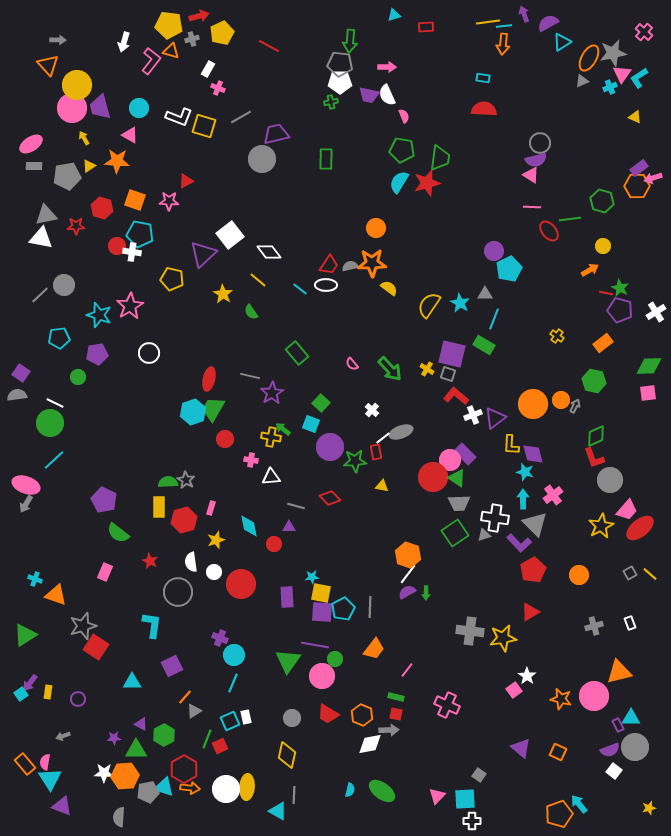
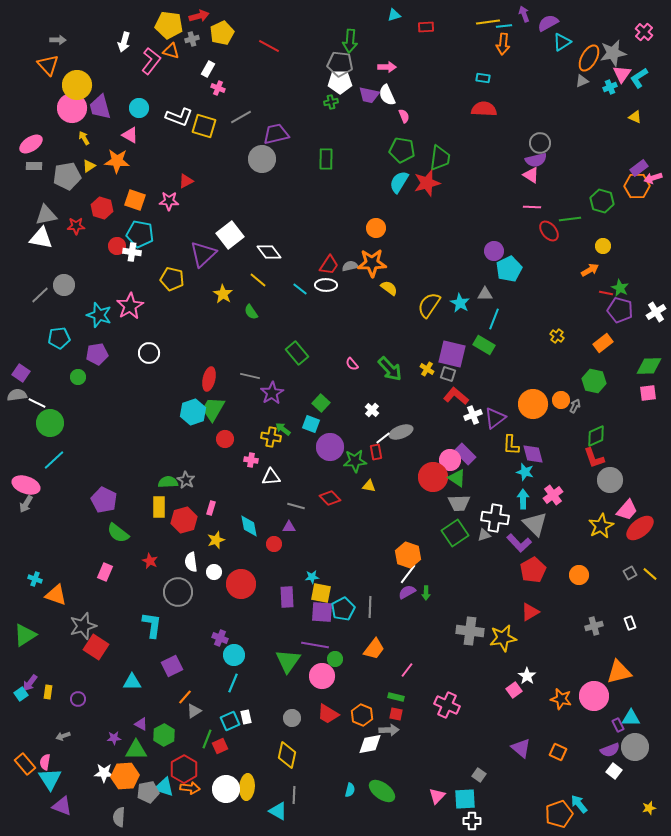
white line at (55, 403): moved 18 px left
yellow triangle at (382, 486): moved 13 px left
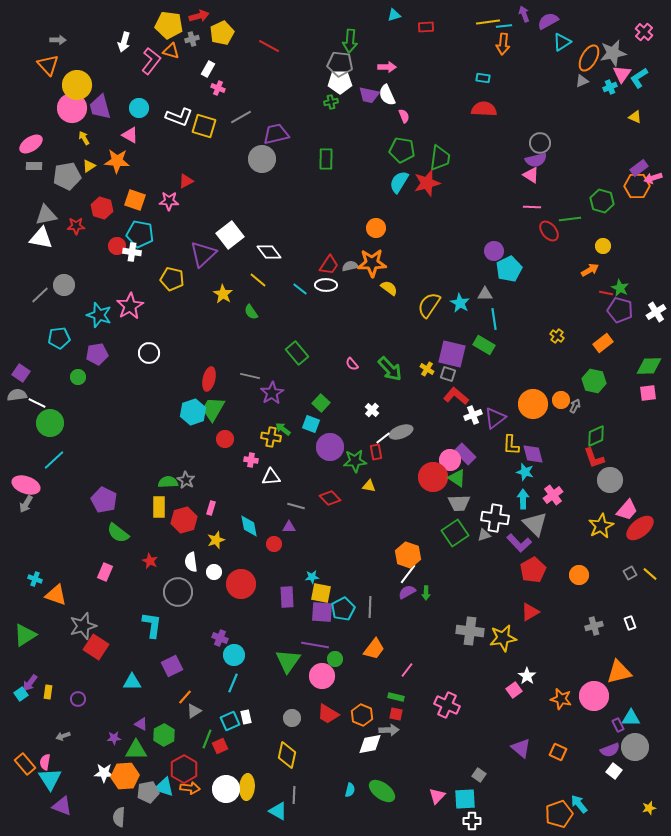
purple semicircle at (548, 23): moved 2 px up
cyan line at (494, 319): rotated 30 degrees counterclockwise
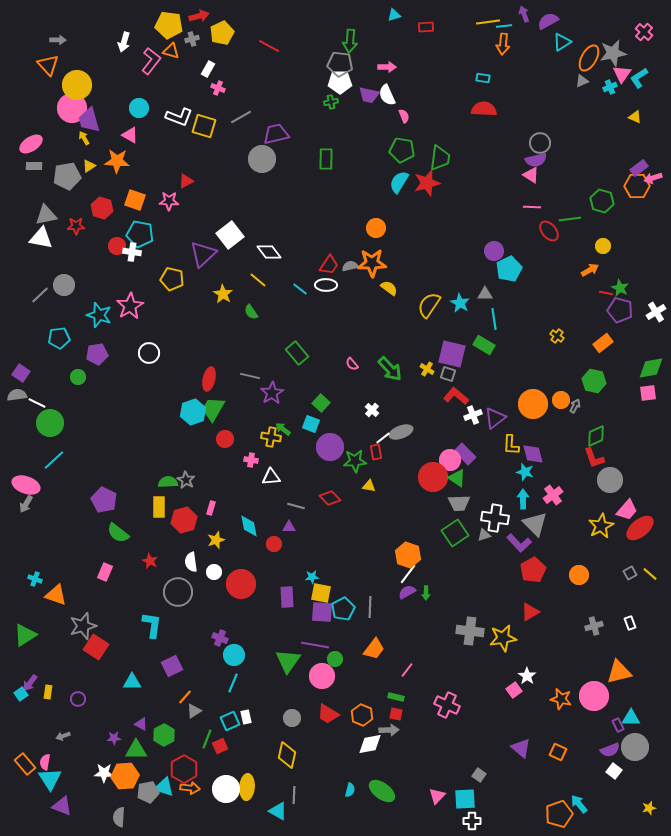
purple trapezoid at (100, 107): moved 11 px left, 13 px down
green diamond at (649, 366): moved 2 px right, 2 px down; rotated 8 degrees counterclockwise
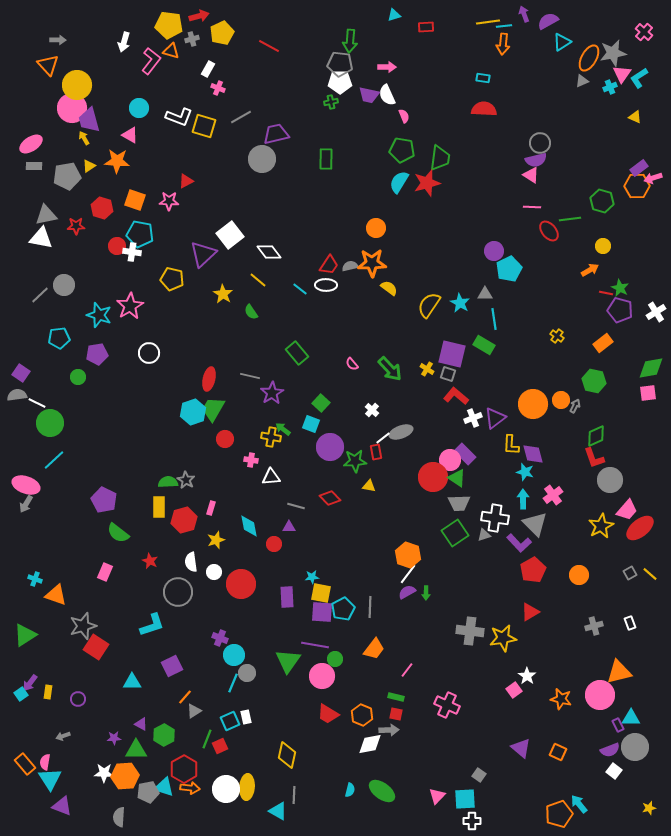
white cross at (473, 415): moved 3 px down
cyan L-shape at (152, 625): rotated 64 degrees clockwise
pink circle at (594, 696): moved 6 px right, 1 px up
gray circle at (292, 718): moved 45 px left, 45 px up
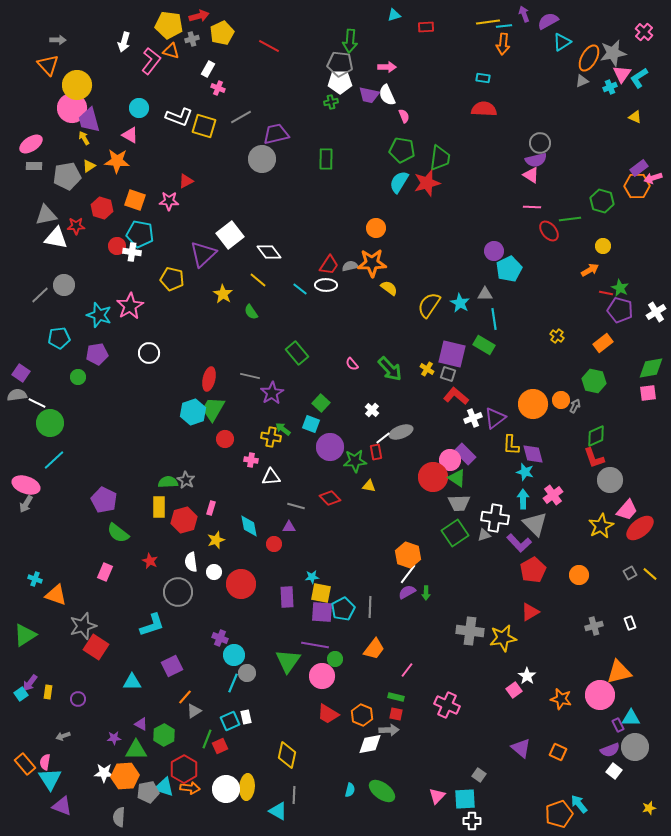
white triangle at (41, 238): moved 15 px right
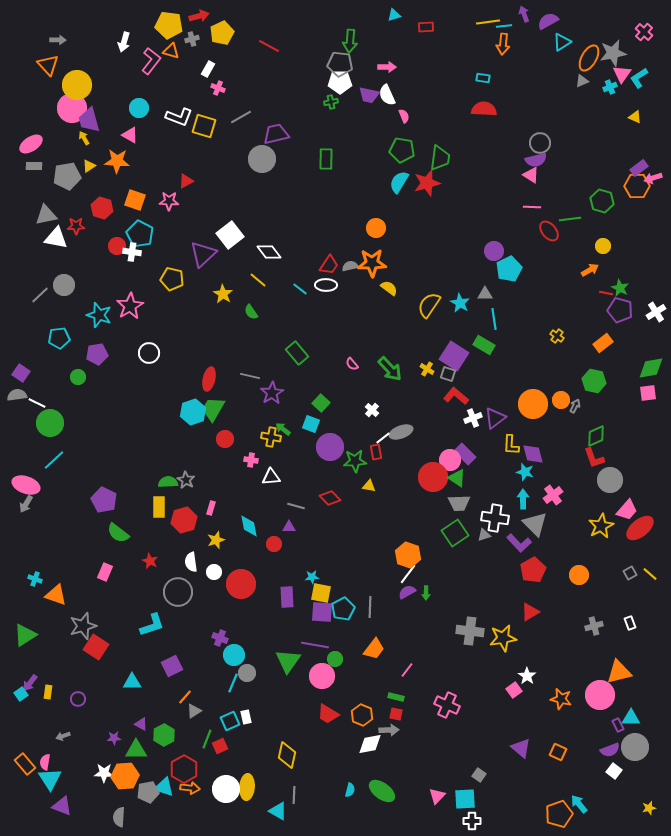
cyan pentagon at (140, 234): rotated 16 degrees clockwise
purple square at (452, 354): moved 2 px right, 2 px down; rotated 20 degrees clockwise
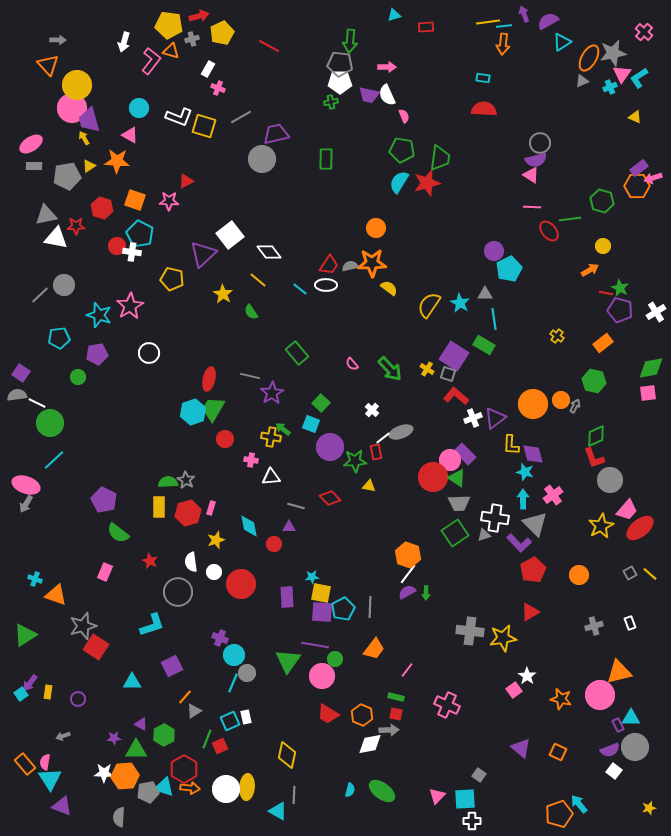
red hexagon at (184, 520): moved 4 px right, 7 px up
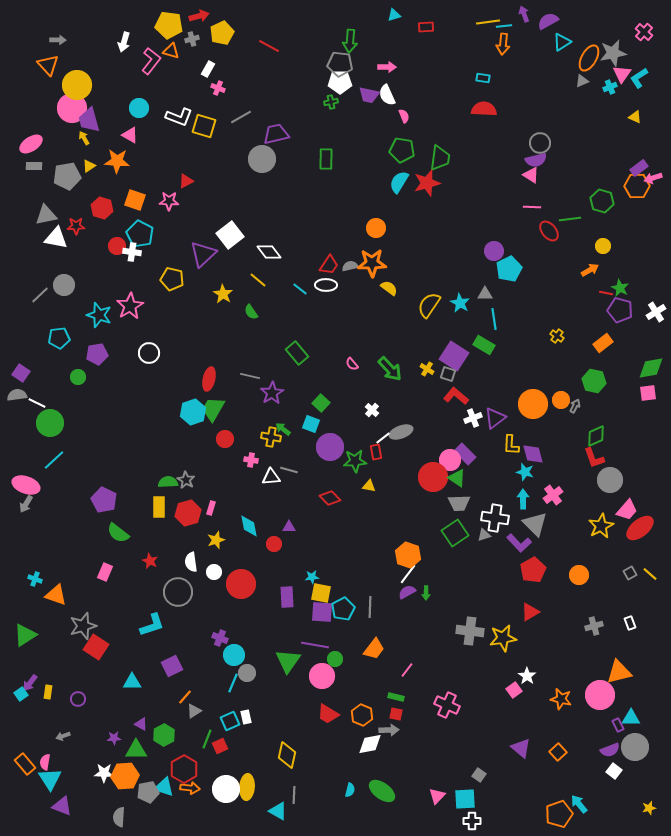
gray line at (296, 506): moved 7 px left, 36 px up
orange square at (558, 752): rotated 24 degrees clockwise
